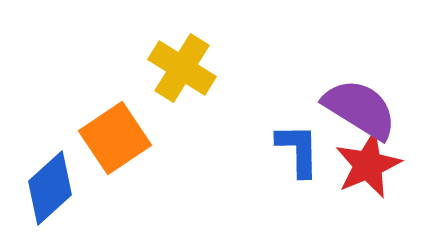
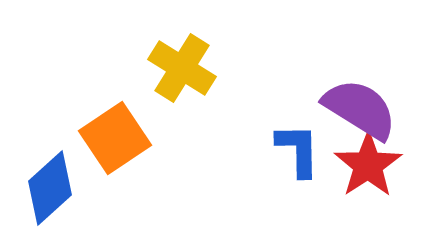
red star: rotated 10 degrees counterclockwise
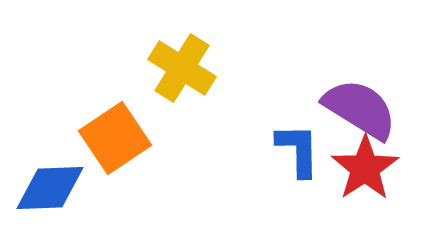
red star: moved 3 px left, 3 px down
blue diamond: rotated 40 degrees clockwise
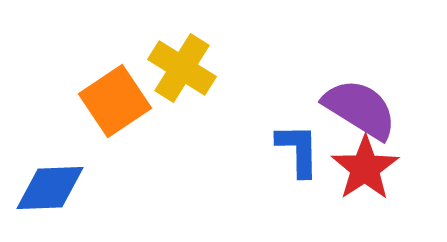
orange square: moved 37 px up
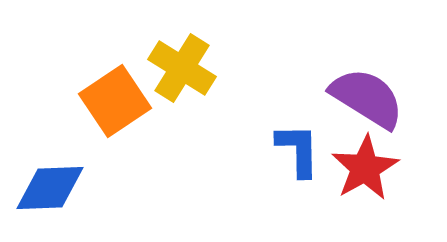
purple semicircle: moved 7 px right, 11 px up
red star: rotated 4 degrees clockwise
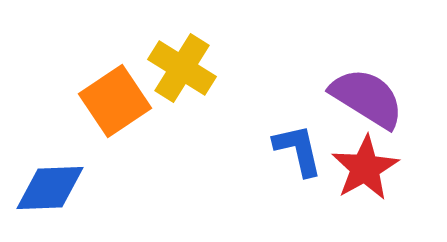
blue L-shape: rotated 12 degrees counterclockwise
